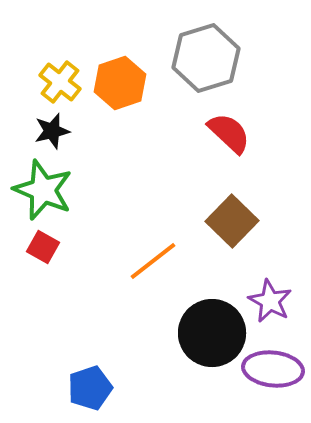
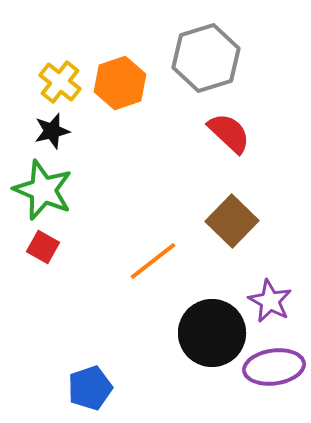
purple ellipse: moved 1 px right, 2 px up; rotated 14 degrees counterclockwise
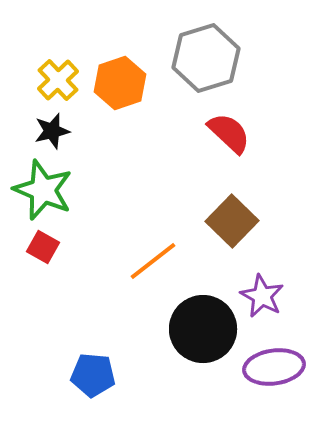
yellow cross: moved 2 px left, 2 px up; rotated 9 degrees clockwise
purple star: moved 8 px left, 5 px up
black circle: moved 9 px left, 4 px up
blue pentagon: moved 3 px right, 13 px up; rotated 24 degrees clockwise
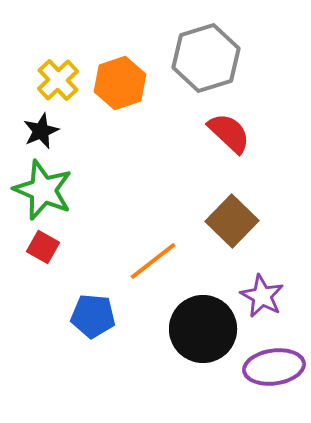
black star: moved 11 px left; rotated 9 degrees counterclockwise
blue pentagon: moved 59 px up
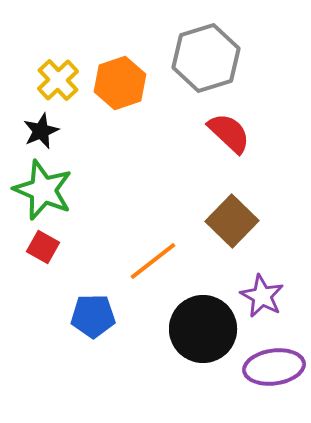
blue pentagon: rotated 6 degrees counterclockwise
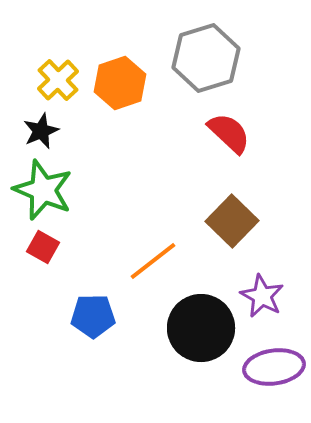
black circle: moved 2 px left, 1 px up
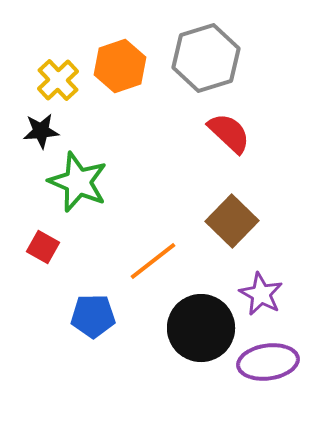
orange hexagon: moved 17 px up
black star: rotated 18 degrees clockwise
green star: moved 35 px right, 8 px up
purple star: moved 1 px left, 2 px up
purple ellipse: moved 6 px left, 5 px up
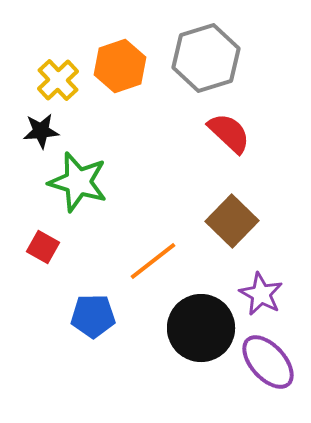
green star: rotated 6 degrees counterclockwise
purple ellipse: rotated 56 degrees clockwise
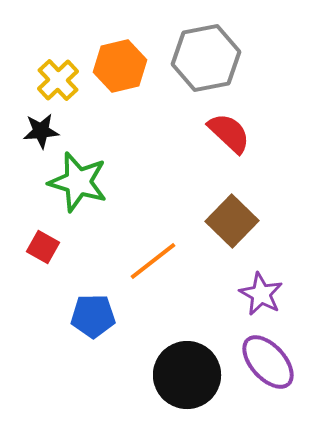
gray hexagon: rotated 6 degrees clockwise
orange hexagon: rotated 6 degrees clockwise
black circle: moved 14 px left, 47 px down
